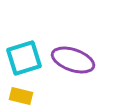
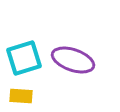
yellow rectangle: rotated 10 degrees counterclockwise
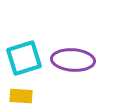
purple ellipse: rotated 15 degrees counterclockwise
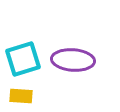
cyan square: moved 1 px left, 1 px down
